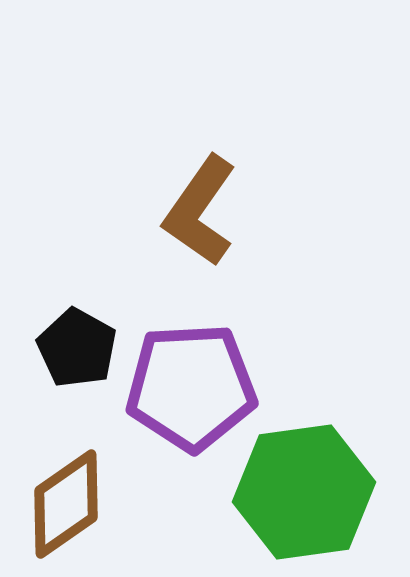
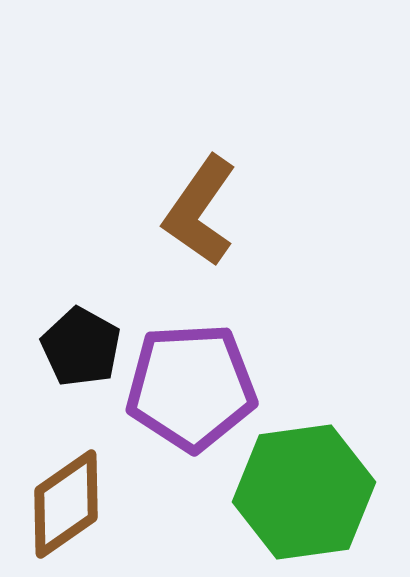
black pentagon: moved 4 px right, 1 px up
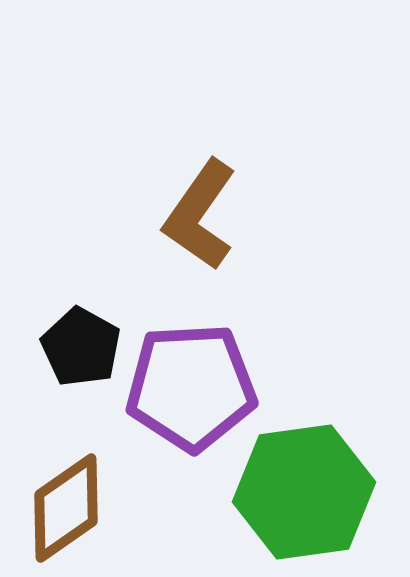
brown L-shape: moved 4 px down
brown diamond: moved 4 px down
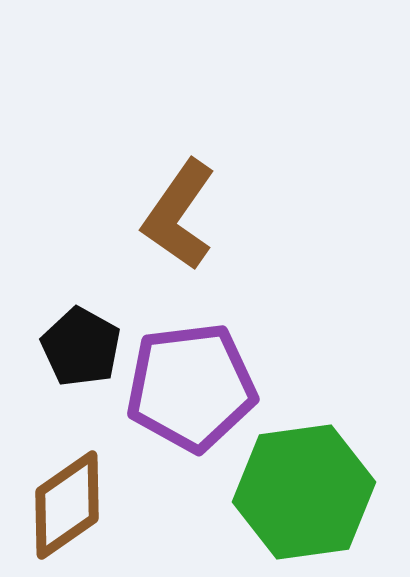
brown L-shape: moved 21 px left
purple pentagon: rotated 4 degrees counterclockwise
brown diamond: moved 1 px right, 3 px up
